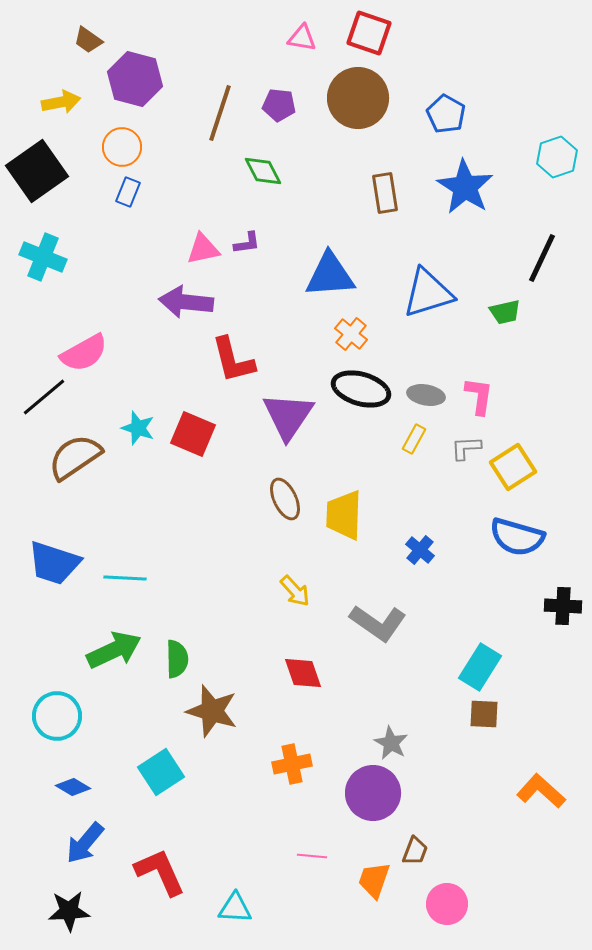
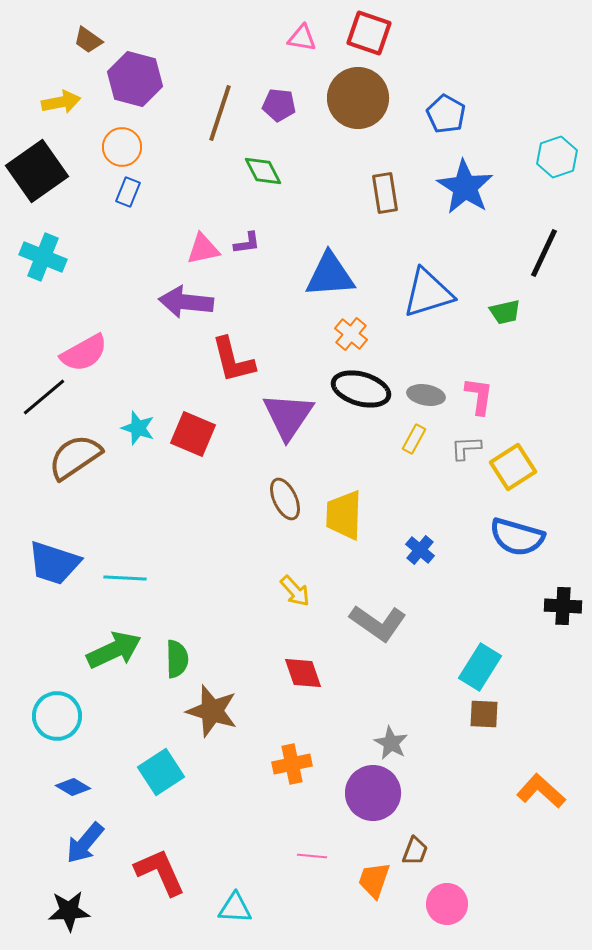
black line at (542, 258): moved 2 px right, 5 px up
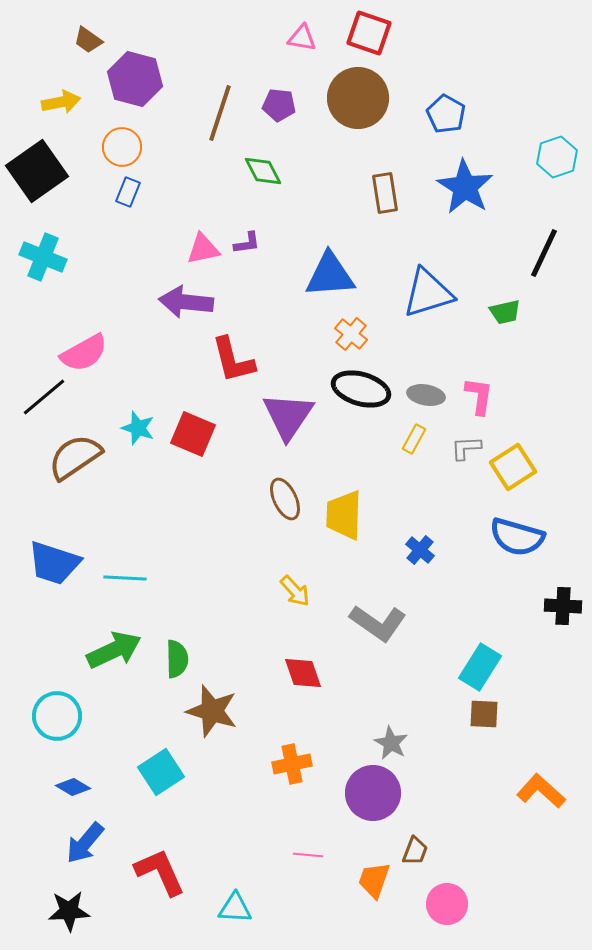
pink line at (312, 856): moved 4 px left, 1 px up
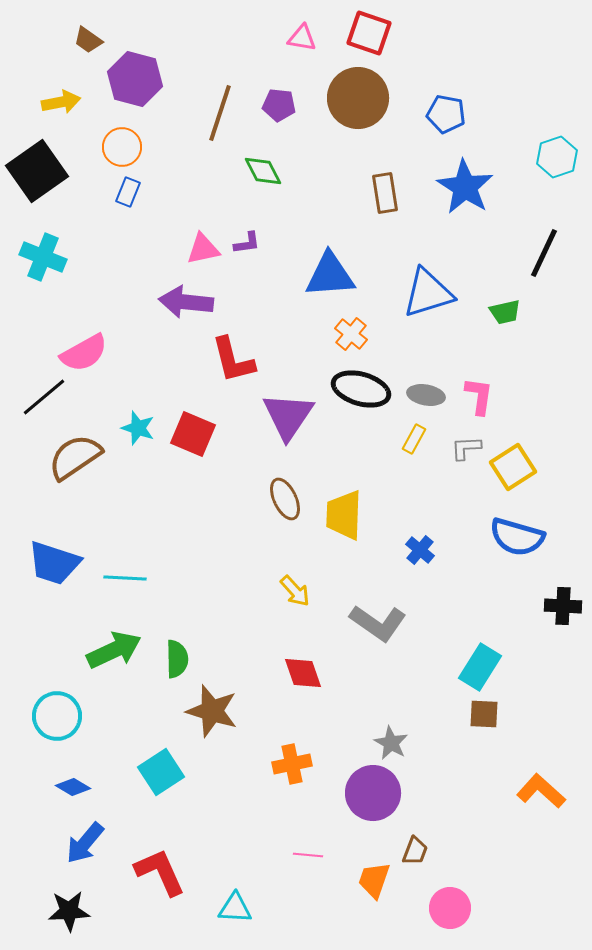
blue pentagon at (446, 114): rotated 18 degrees counterclockwise
pink circle at (447, 904): moved 3 px right, 4 px down
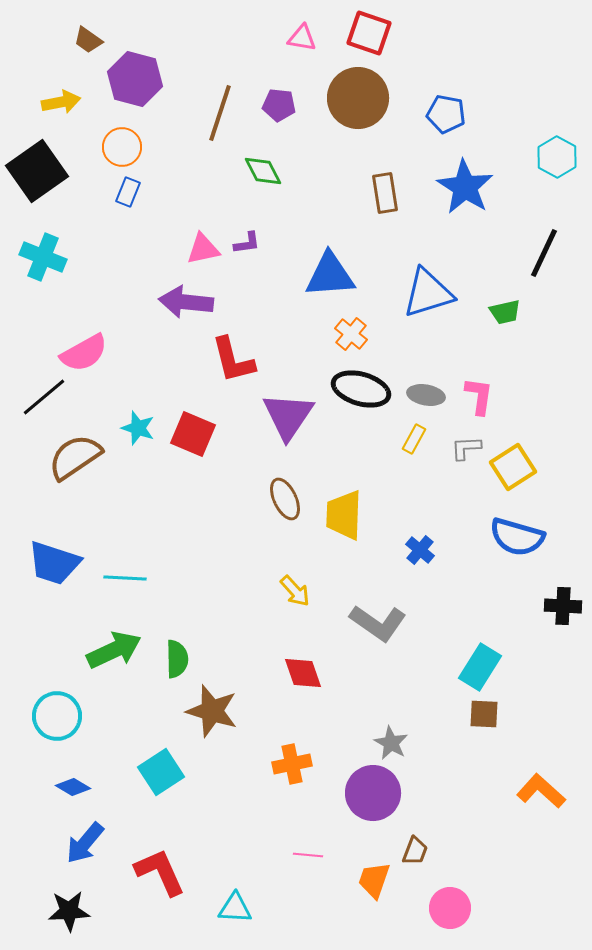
cyan hexagon at (557, 157): rotated 12 degrees counterclockwise
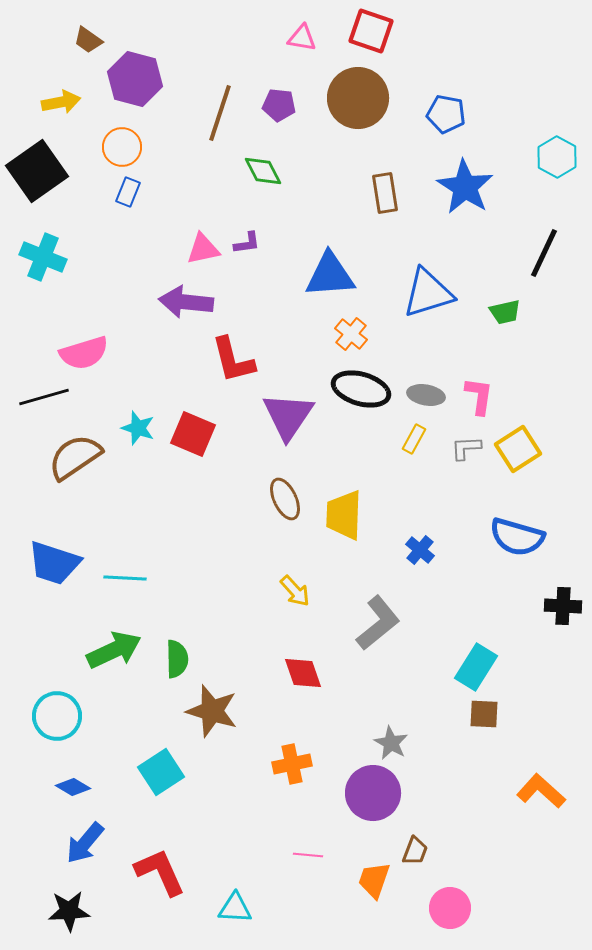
red square at (369, 33): moved 2 px right, 2 px up
pink semicircle at (84, 353): rotated 12 degrees clockwise
black line at (44, 397): rotated 24 degrees clockwise
yellow square at (513, 467): moved 5 px right, 18 px up
gray L-shape at (378, 623): rotated 74 degrees counterclockwise
cyan rectangle at (480, 667): moved 4 px left
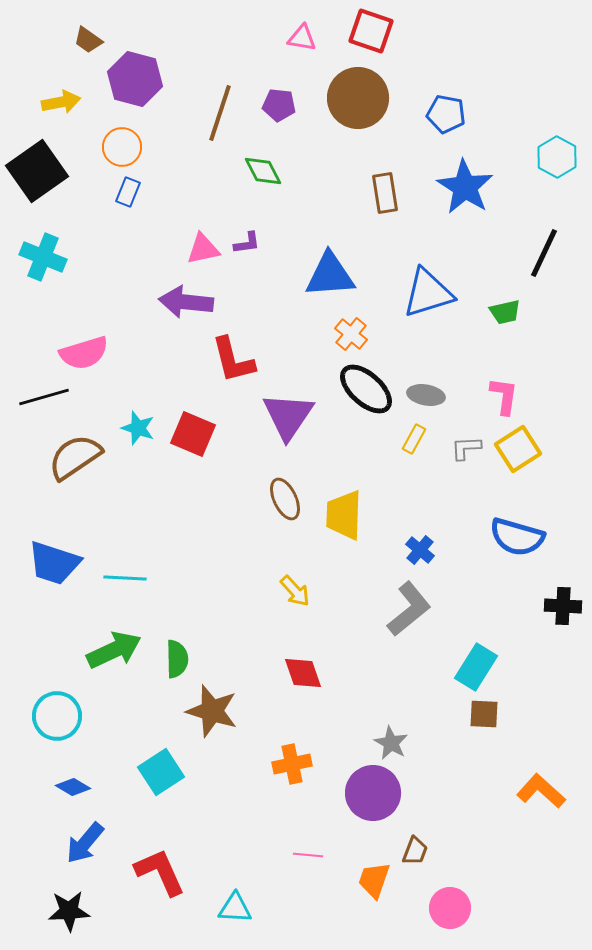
black ellipse at (361, 389): moved 5 px right; rotated 26 degrees clockwise
pink L-shape at (479, 396): moved 25 px right
gray L-shape at (378, 623): moved 31 px right, 14 px up
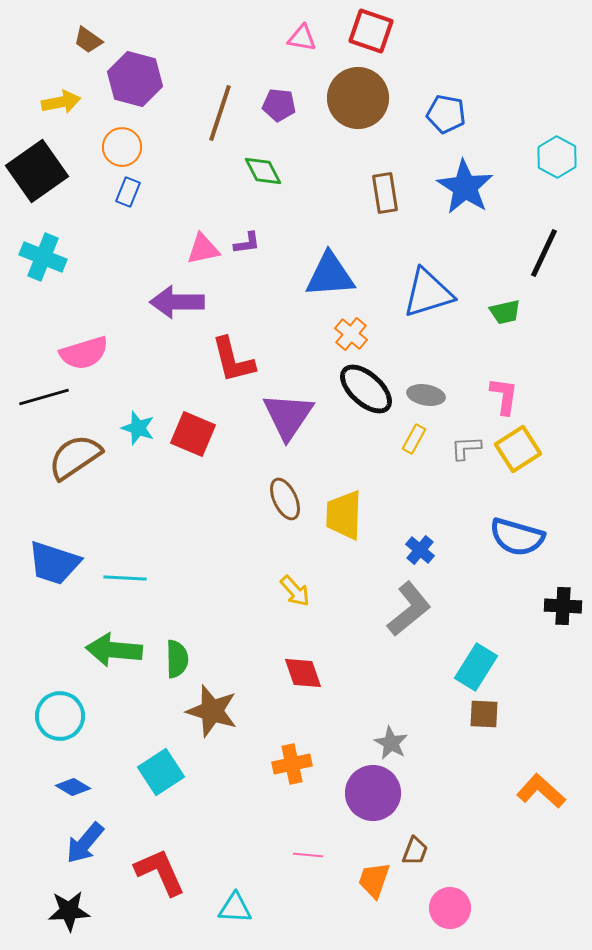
purple arrow at (186, 302): moved 9 px left; rotated 6 degrees counterclockwise
green arrow at (114, 650): rotated 150 degrees counterclockwise
cyan circle at (57, 716): moved 3 px right
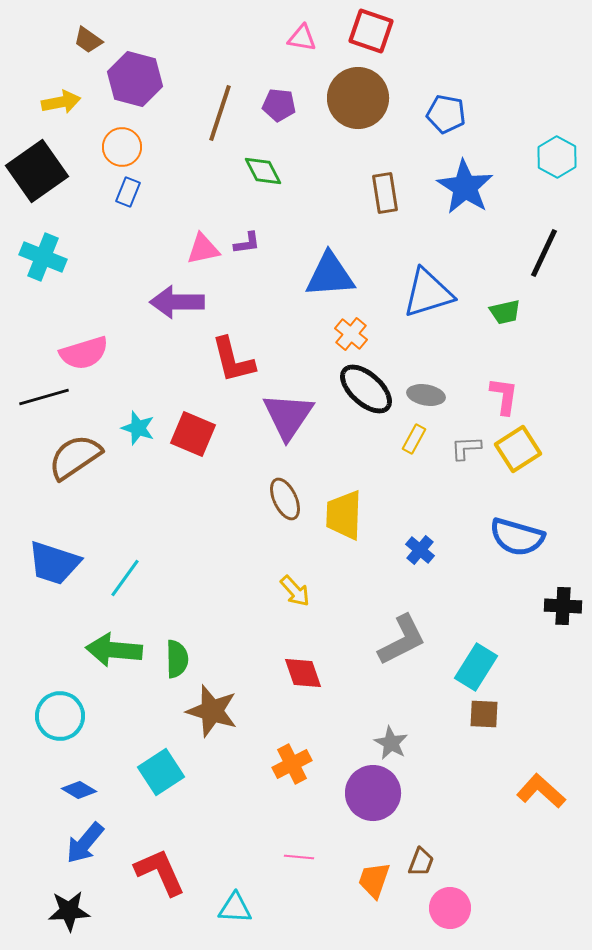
cyan line at (125, 578): rotated 57 degrees counterclockwise
gray L-shape at (409, 609): moved 7 px left, 31 px down; rotated 12 degrees clockwise
orange cross at (292, 764): rotated 15 degrees counterclockwise
blue diamond at (73, 787): moved 6 px right, 3 px down
brown trapezoid at (415, 851): moved 6 px right, 11 px down
pink line at (308, 855): moved 9 px left, 2 px down
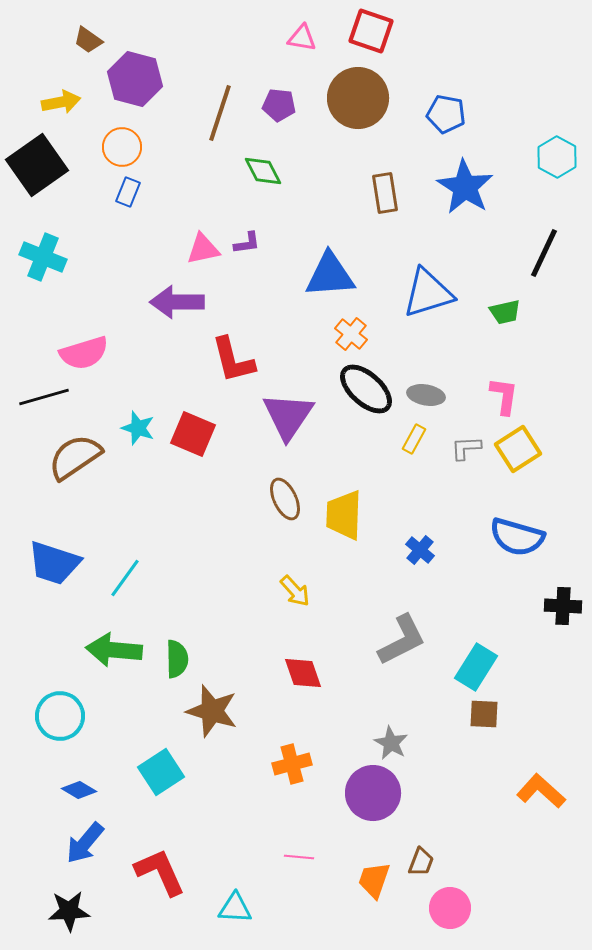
black square at (37, 171): moved 6 px up
orange cross at (292, 764): rotated 12 degrees clockwise
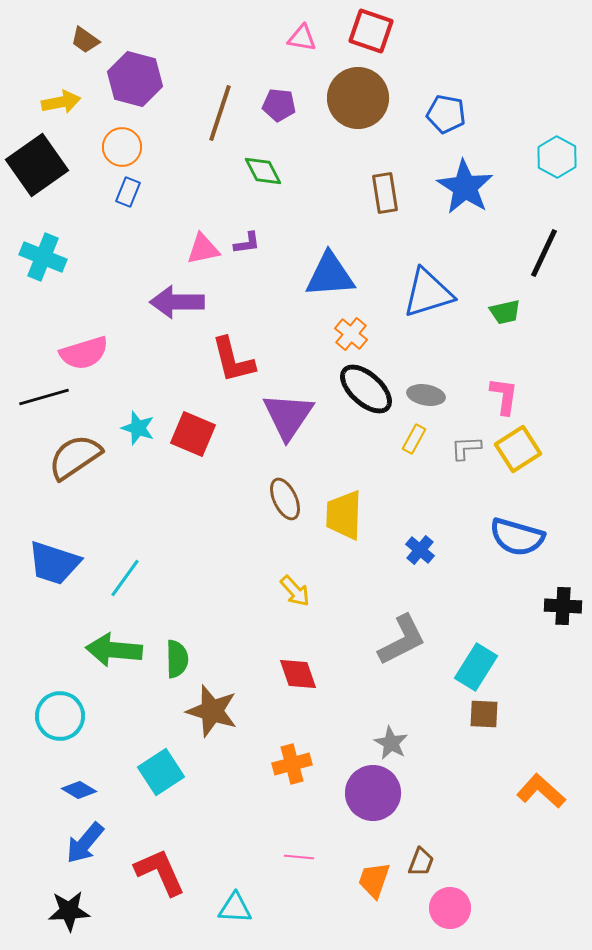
brown trapezoid at (88, 40): moved 3 px left
red diamond at (303, 673): moved 5 px left, 1 px down
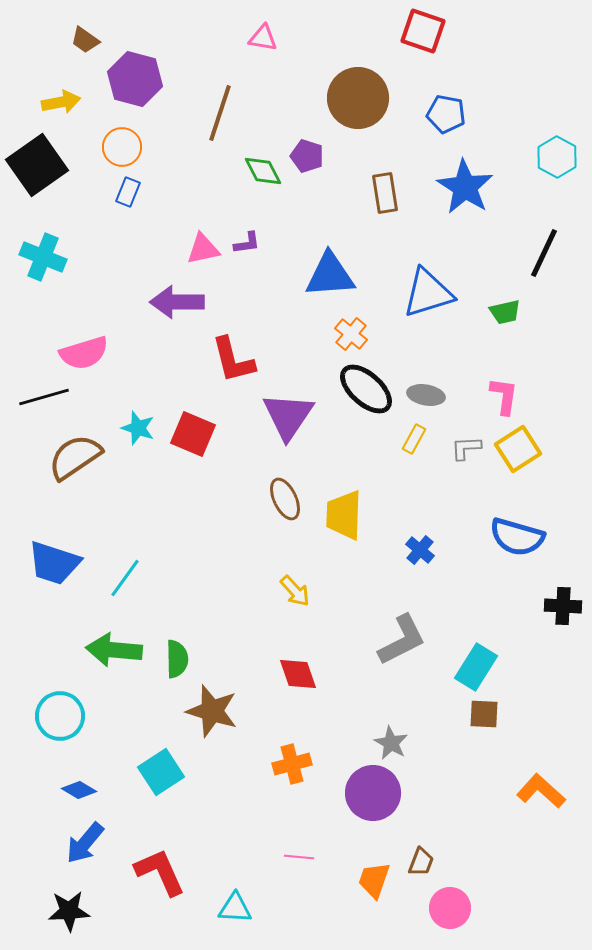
red square at (371, 31): moved 52 px right
pink triangle at (302, 38): moved 39 px left
purple pentagon at (279, 105): moved 28 px right, 51 px down; rotated 12 degrees clockwise
